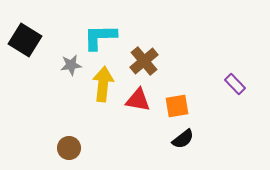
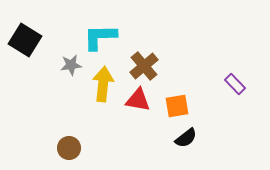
brown cross: moved 5 px down
black semicircle: moved 3 px right, 1 px up
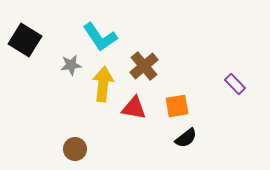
cyan L-shape: rotated 123 degrees counterclockwise
red triangle: moved 4 px left, 8 px down
brown circle: moved 6 px right, 1 px down
